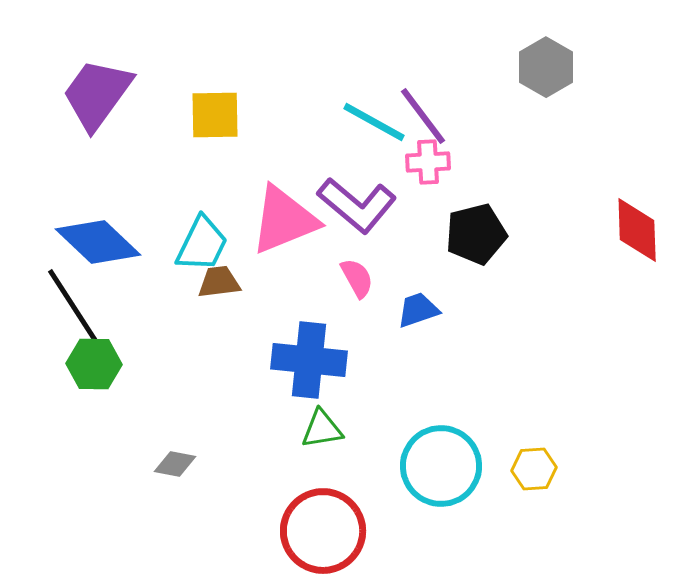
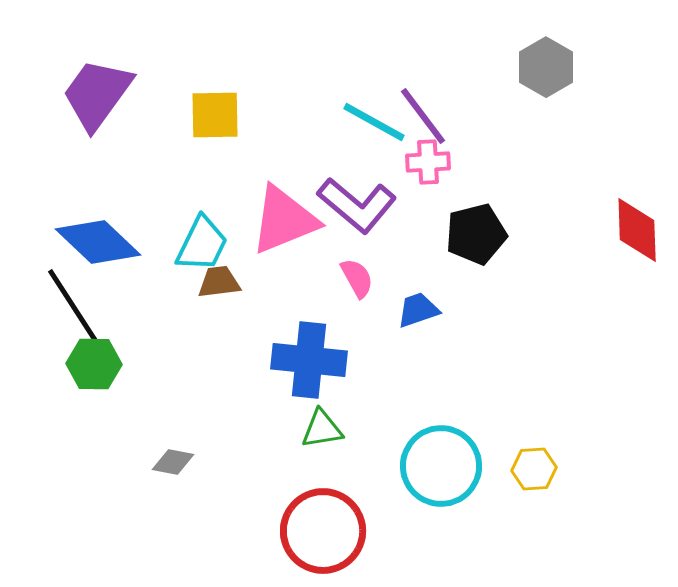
gray diamond: moved 2 px left, 2 px up
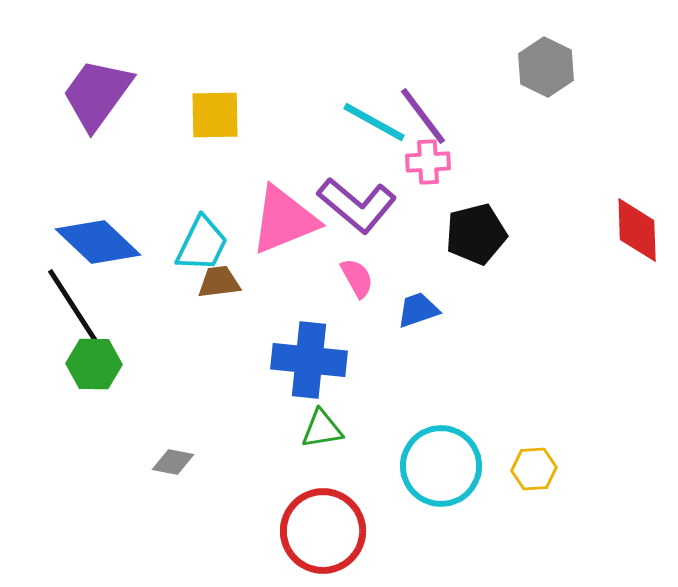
gray hexagon: rotated 4 degrees counterclockwise
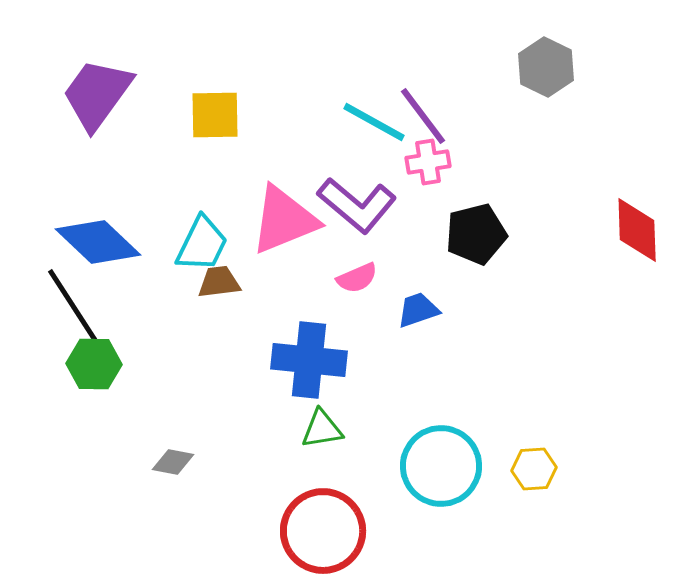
pink cross: rotated 6 degrees counterclockwise
pink semicircle: rotated 96 degrees clockwise
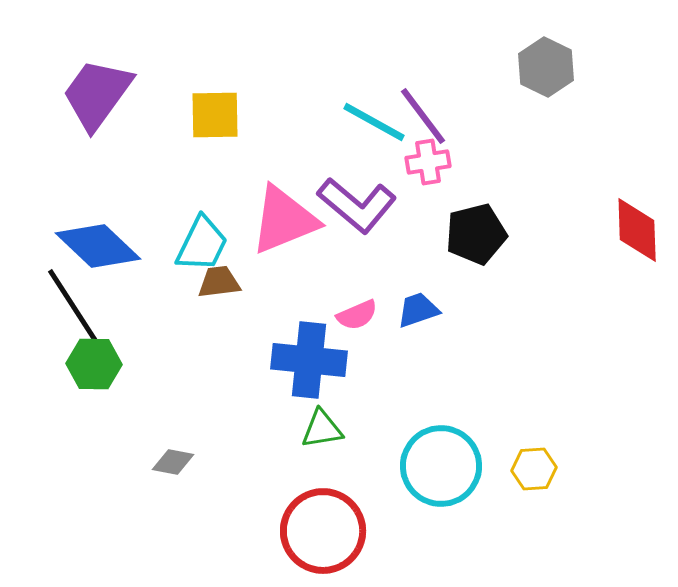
blue diamond: moved 4 px down
pink semicircle: moved 37 px down
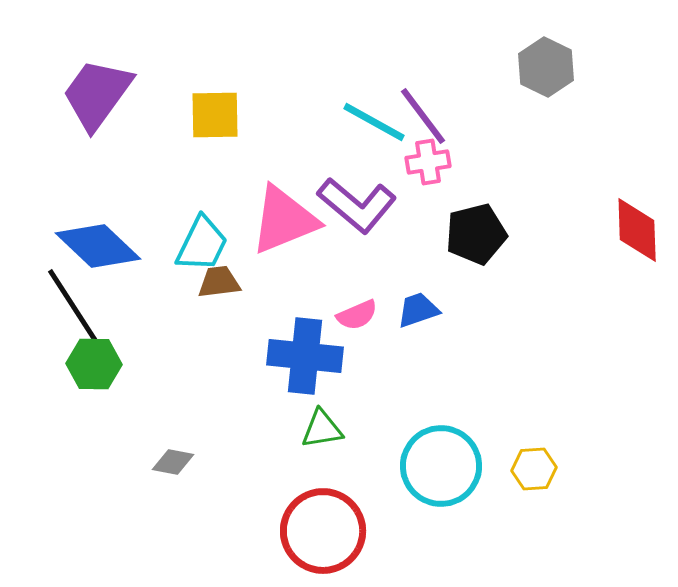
blue cross: moved 4 px left, 4 px up
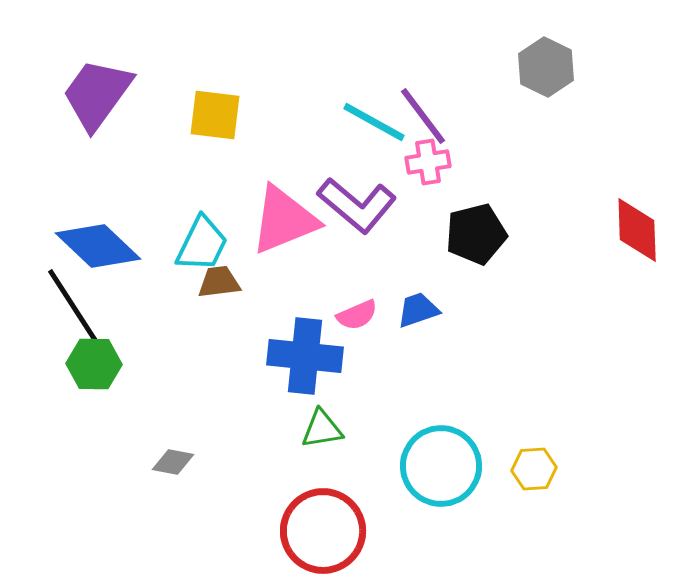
yellow square: rotated 8 degrees clockwise
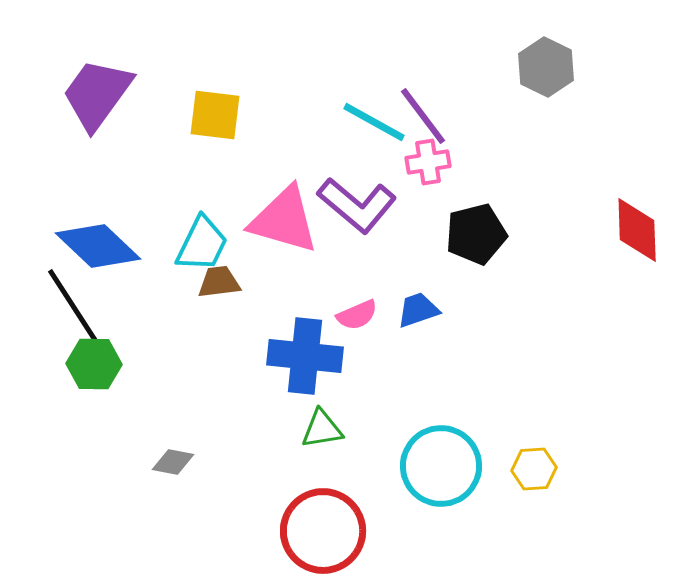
pink triangle: rotated 38 degrees clockwise
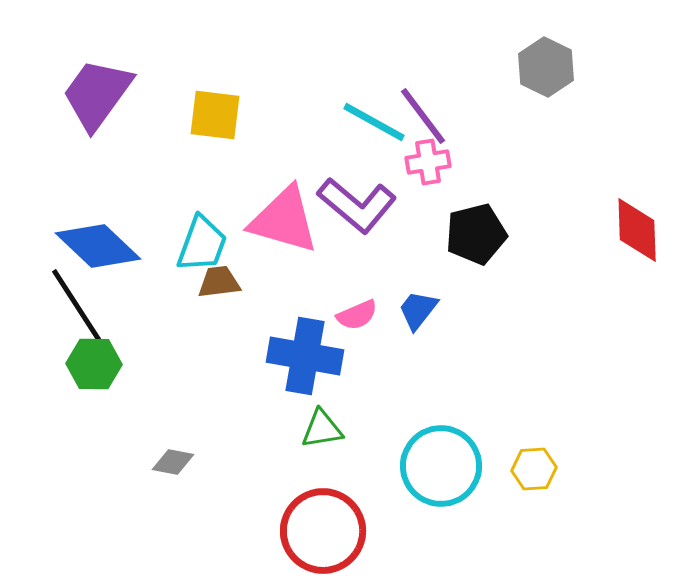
cyan trapezoid: rotated 6 degrees counterclockwise
black line: moved 4 px right
blue trapezoid: rotated 33 degrees counterclockwise
blue cross: rotated 4 degrees clockwise
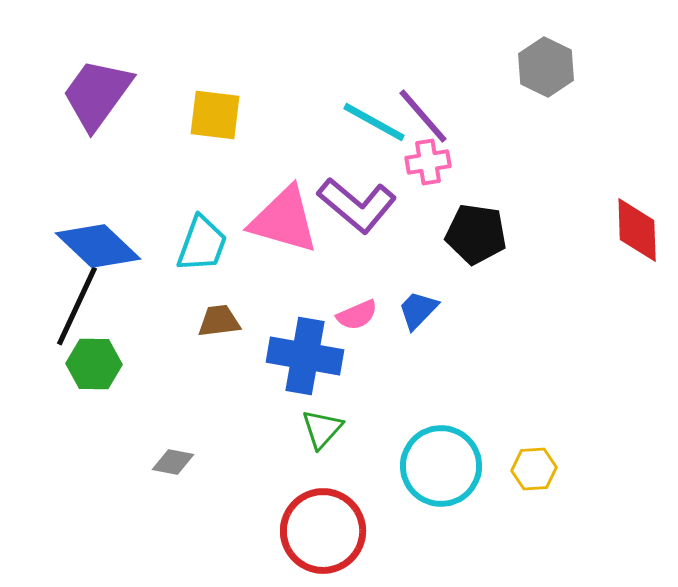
purple line: rotated 4 degrees counterclockwise
black pentagon: rotated 22 degrees clockwise
brown trapezoid: moved 39 px down
black line: rotated 58 degrees clockwise
blue trapezoid: rotated 6 degrees clockwise
green triangle: rotated 39 degrees counterclockwise
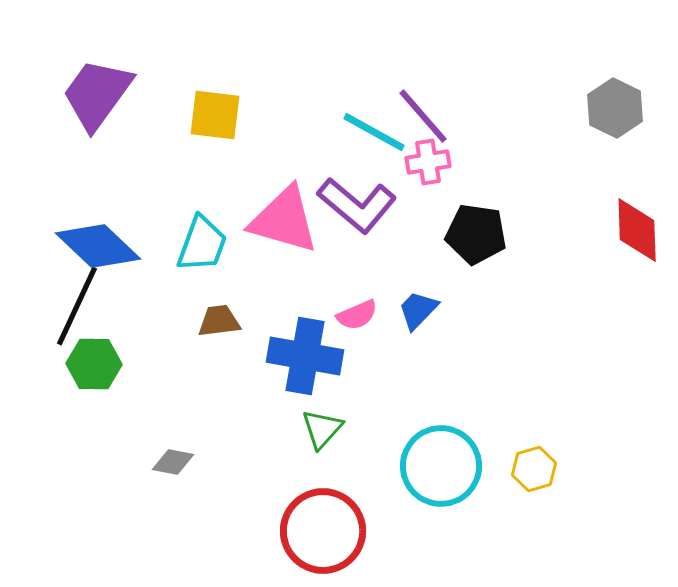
gray hexagon: moved 69 px right, 41 px down
cyan line: moved 10 px down
yellow hexagon: rotated 12 degrees counterclockwise
